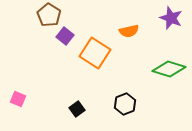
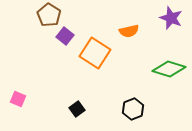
black hexagon: moved 8 px right, 5 px down
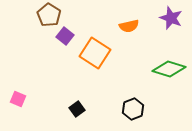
orange semicircle: moved 5 px up
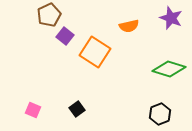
brown pentagon: rotated 15 degrees clockwise
orange square: moved 1 px up
pink square: moved 15 px right, 11 px down
black hexagon: moved 27 px right, 5 px down
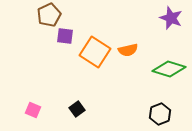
orange semicircle: moved 1 px left, 24 px down
purple square: rotated 30 degrees counterclockwise
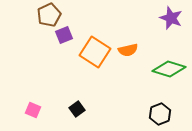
purple square: moved 1 px left, 1 px up; rotated 30 degrees counterclockwise
